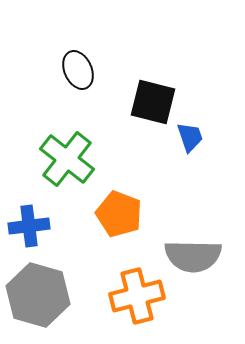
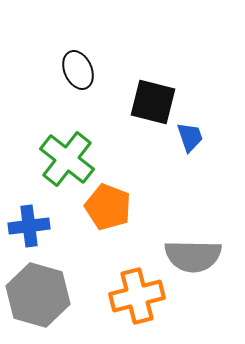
orange pentagon: moved 11 px left, 7 px up
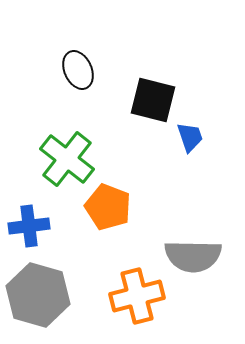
black square: moved 2 px up
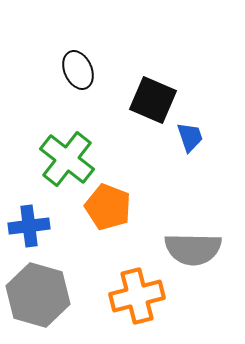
black square: rotated 9 degrees clockwise
gray semicircle: moved 7 px up
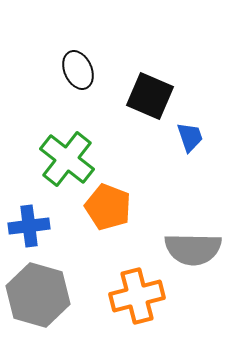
black square: moved 3 px left, 4 px up
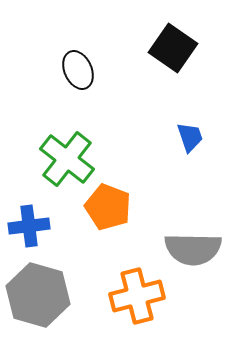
black square: moved 23 px right, 48 px up; rotated 12 degrees clockwise
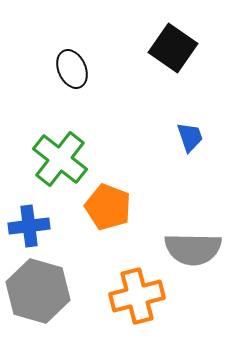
black ellipse: moved 6 px left, 1 px up
green cross: moved 7 px left
gray hexagon: moved 4 px up
